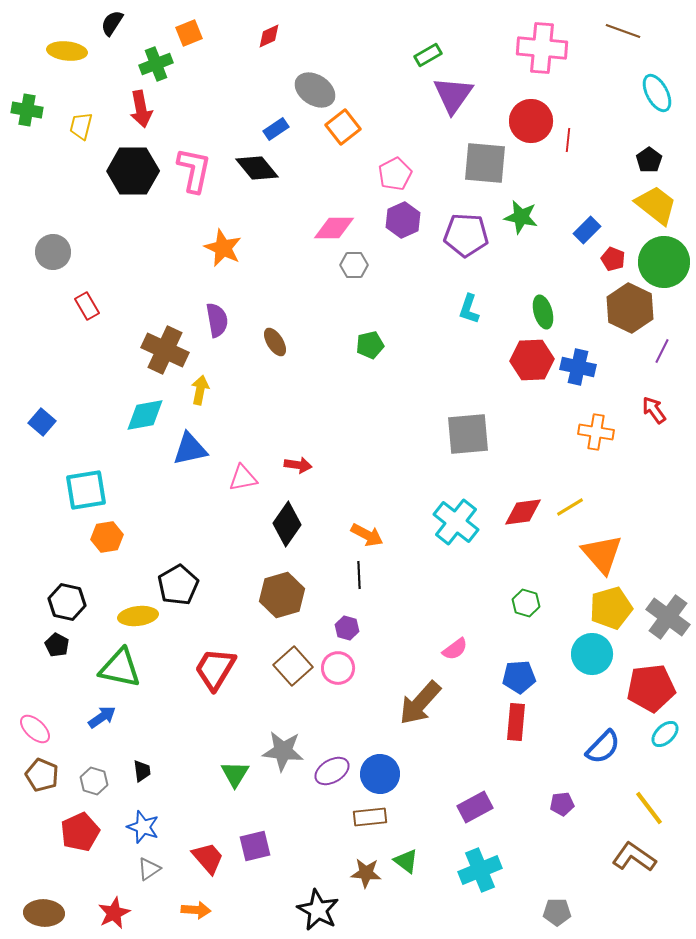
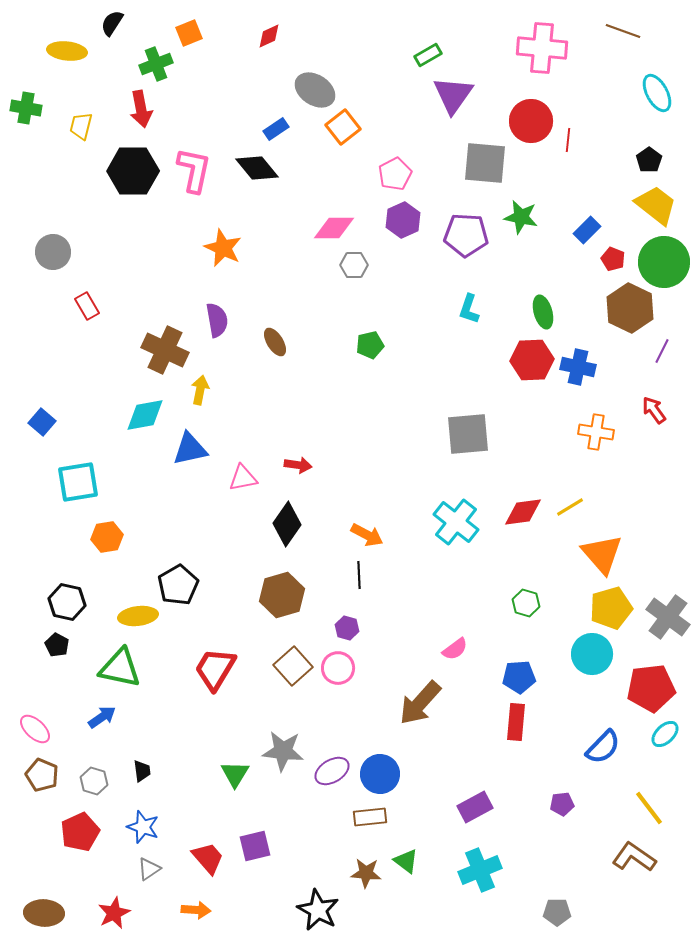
green cross at (27, 110): moved 1 px left, 2 px up
cyan square at (86, 490): moved 8 px left, 8 px up
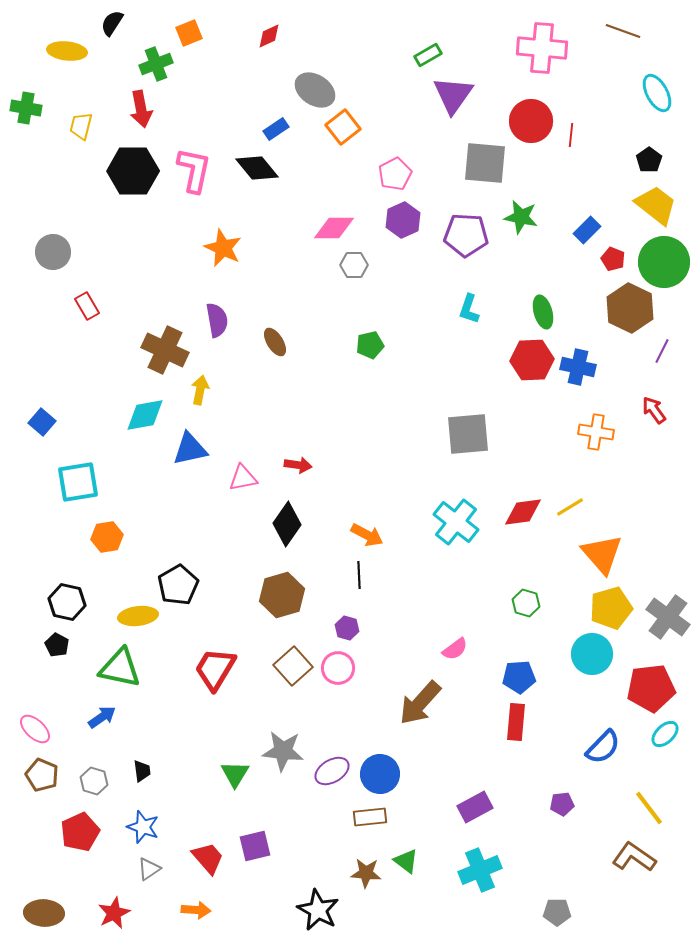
red line at (568, 140): moved 3 px right, 5 px up
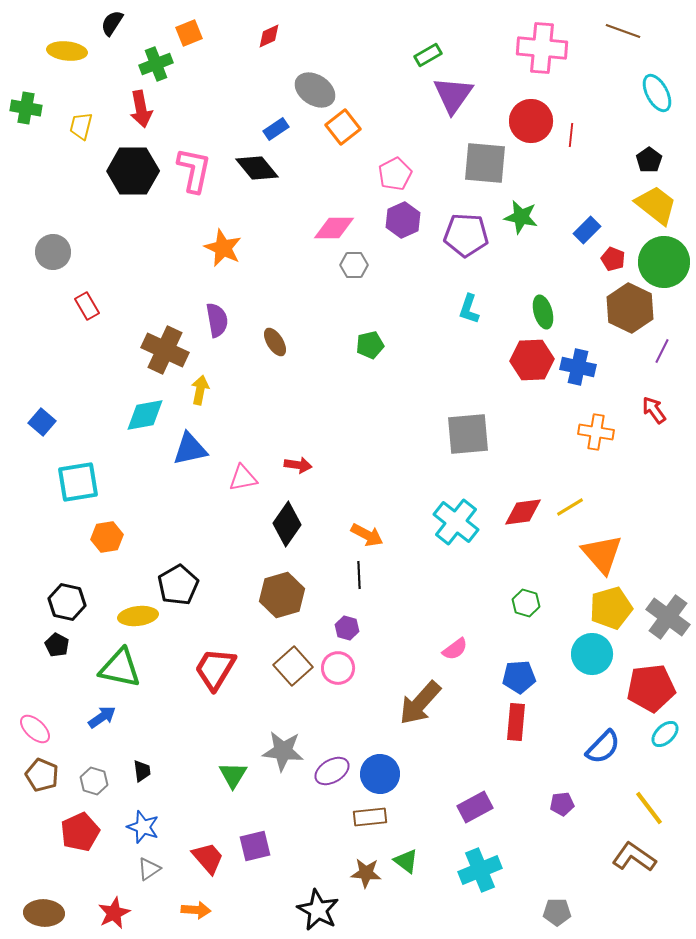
green triangle at (235, 774): moved 2 px left, 1 px down
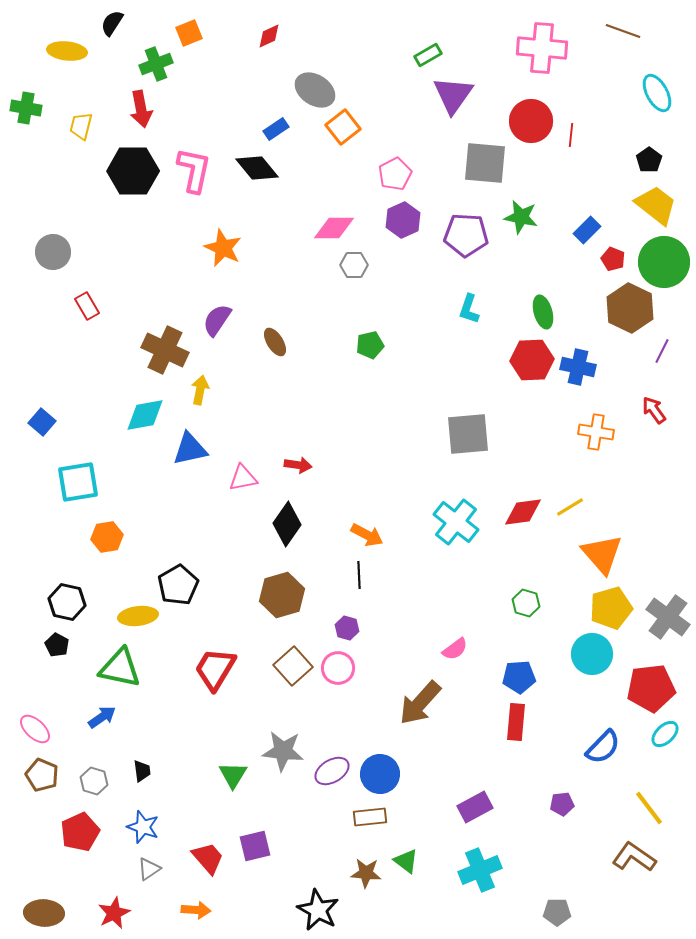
purple semicircle at (217, 320): rotated 136 degrees counterclockwise
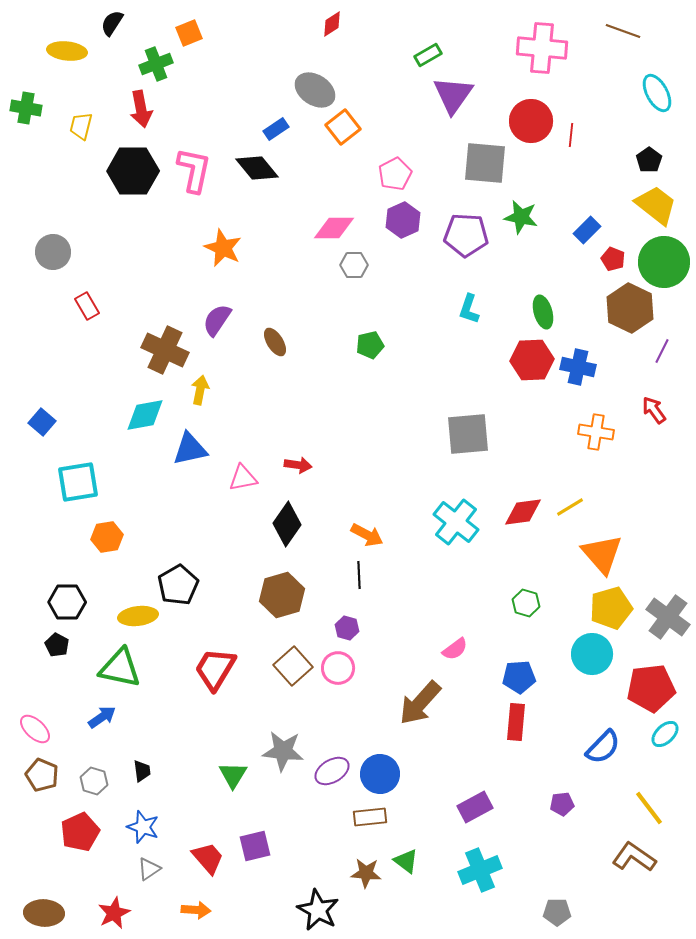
red diamond at (269, 36): moved 63 px right, 12 px up; rotated 8 degrees counterclockwise
black hexagon at (67, 602): rotated 12 degrees counterclockwise
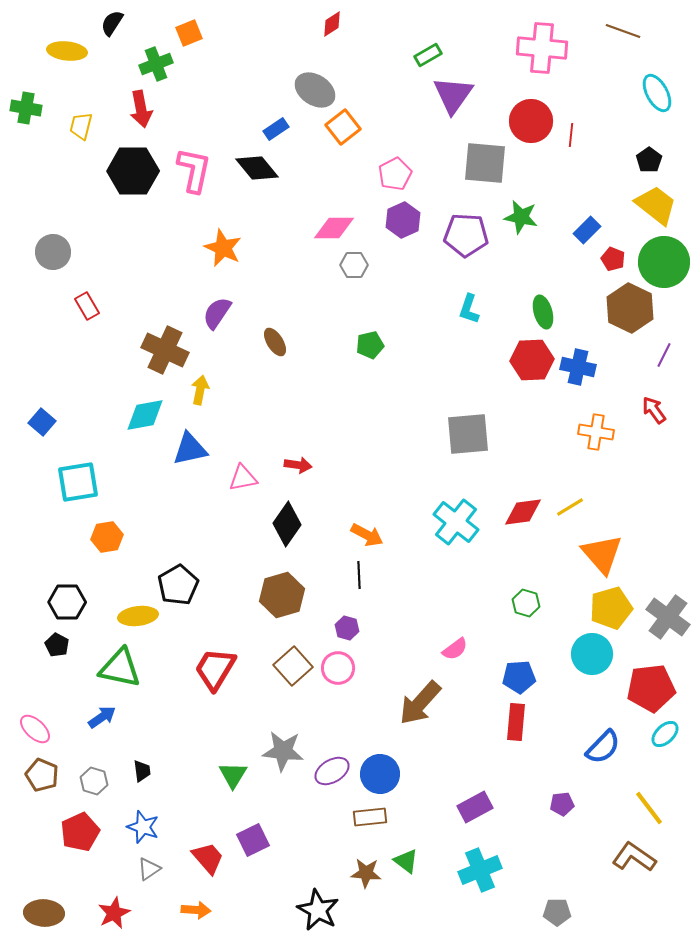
purple semicircle at (217, 320): moved 7 px up
purple line at (662, 351): moved 2 px right, 4 px down
purple square at (255, 846): moved 2 px left, 6 px up; rotated 12 degrees counterclockwise
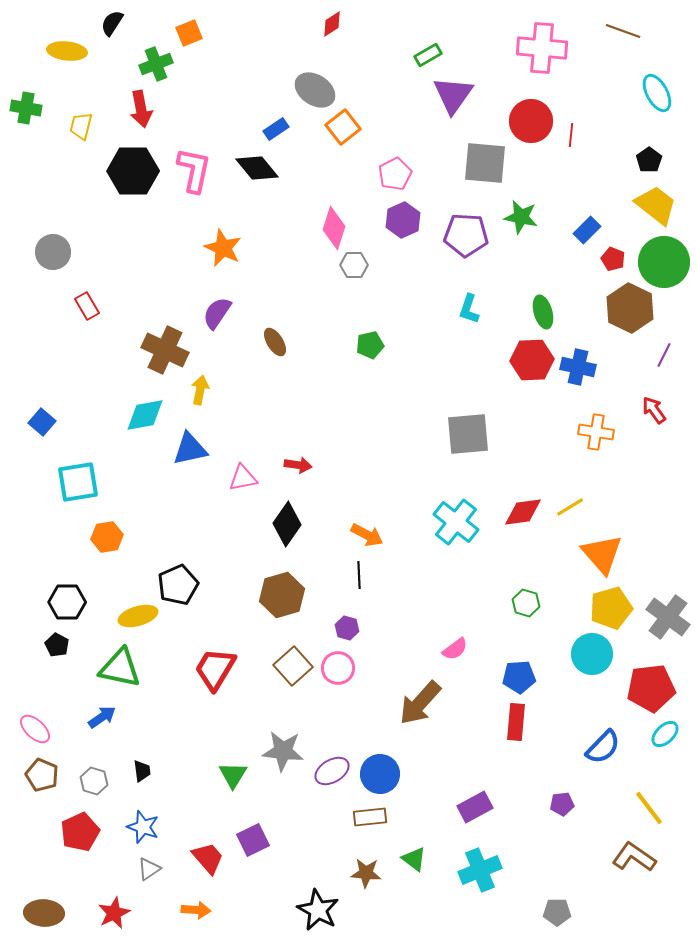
pink diamond at (334, 228): rotated 72 degrees counterclockwise
black pentagon at (178, 585): rotated 6 degrees clockwise
yellow ellipse at (138, 616): rotated 9 degrees counterclockwise
green triangle at (406, 861): moved 8 px right, 2 px up
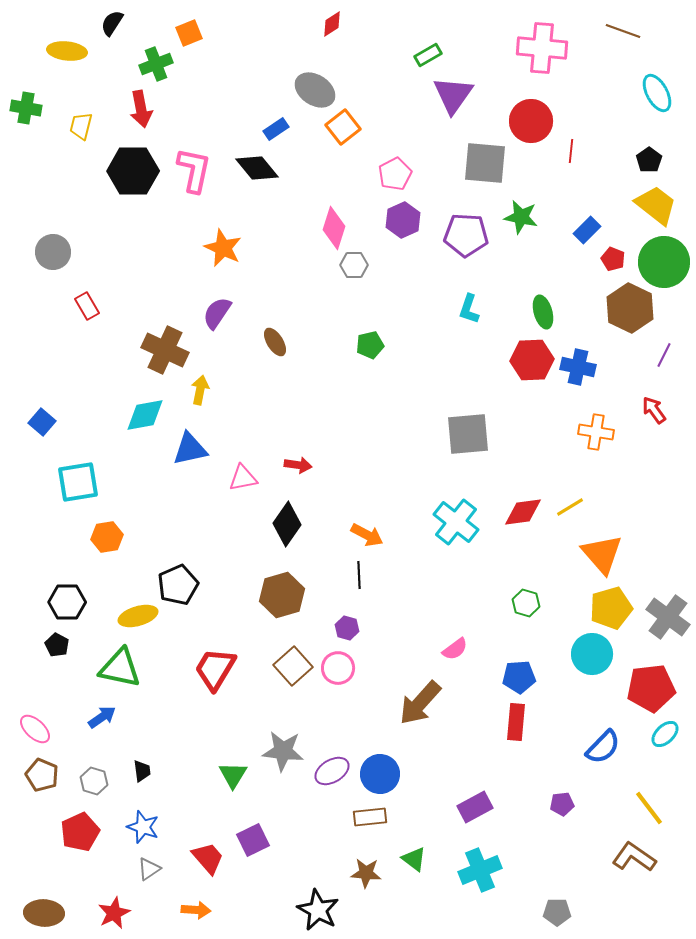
red line at (571, 135): moved 16 px down
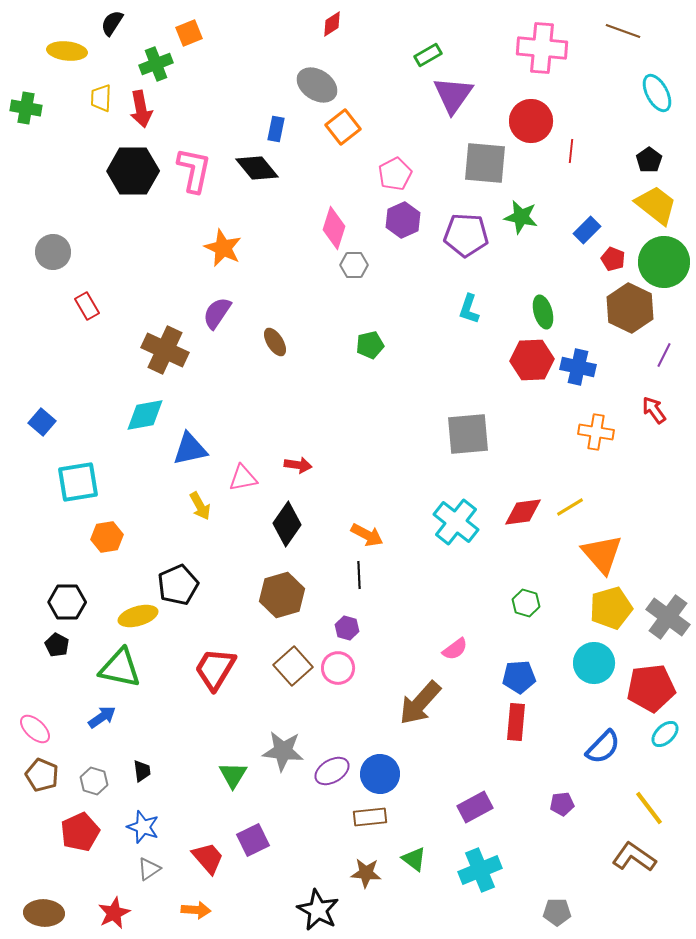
gray ellipse at (315, 90): moved 2 px right, 5 px up
yellow trapezoid at (81, 126): moved 20 px right, 28 px up; rotated 12 degrees counterclockwise
blue rectangle at (276, 129): rotated 45 degrees counterclockwise
yellow arrow at (200, 390): moved 116 px down; rotated 140 degrees clockwise
cyan circle at (592, 654): moved 2 px right, 9 px down
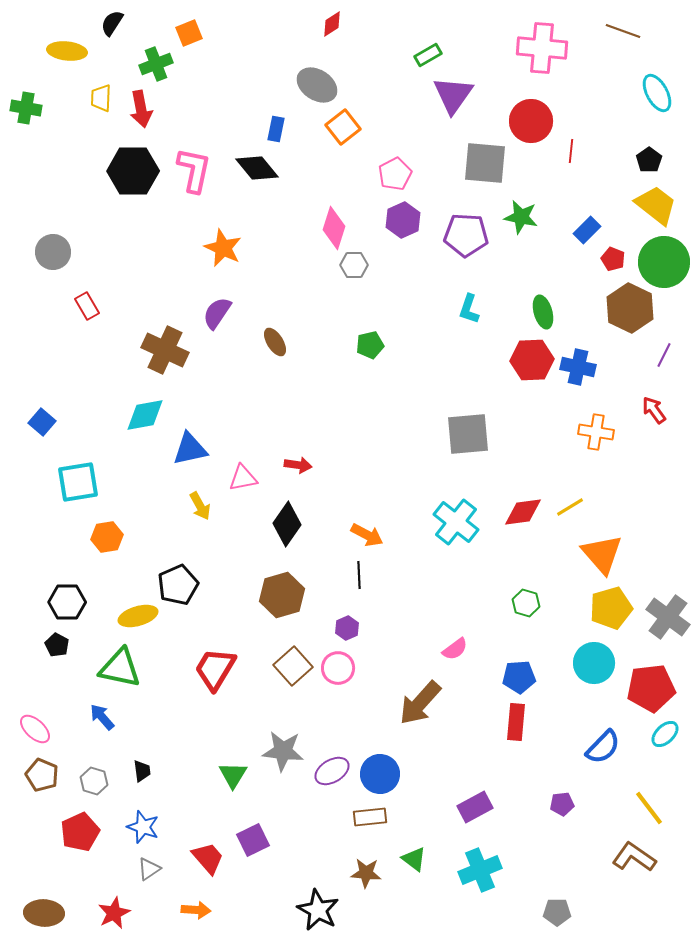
purple hexagon at (347, 628): rotated 20 degrees clockwise
blue arrow at (102, 717): rotated 96 degrees counterclockwise
